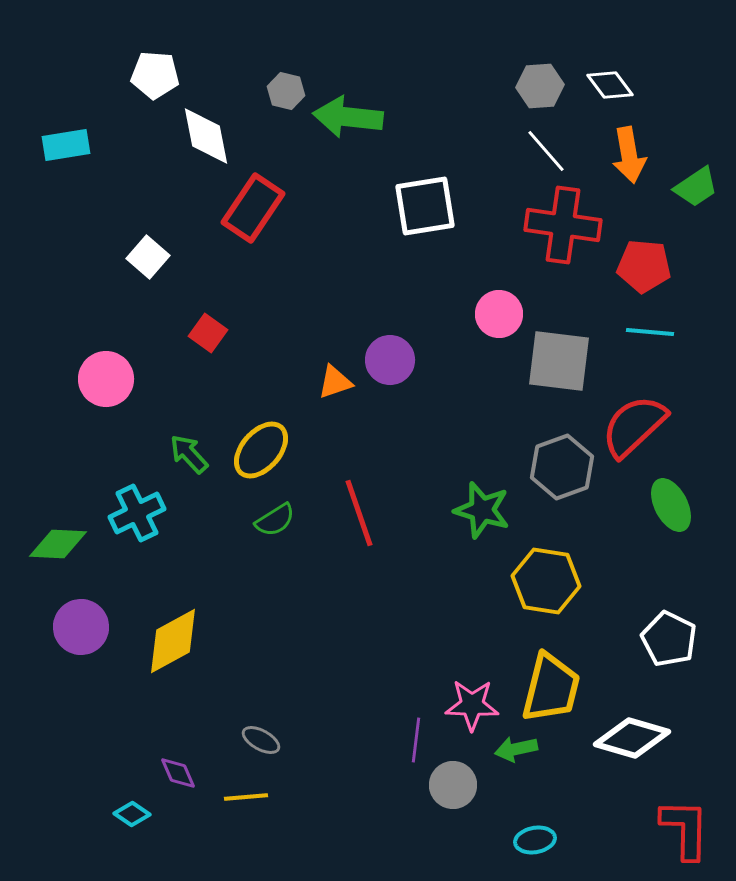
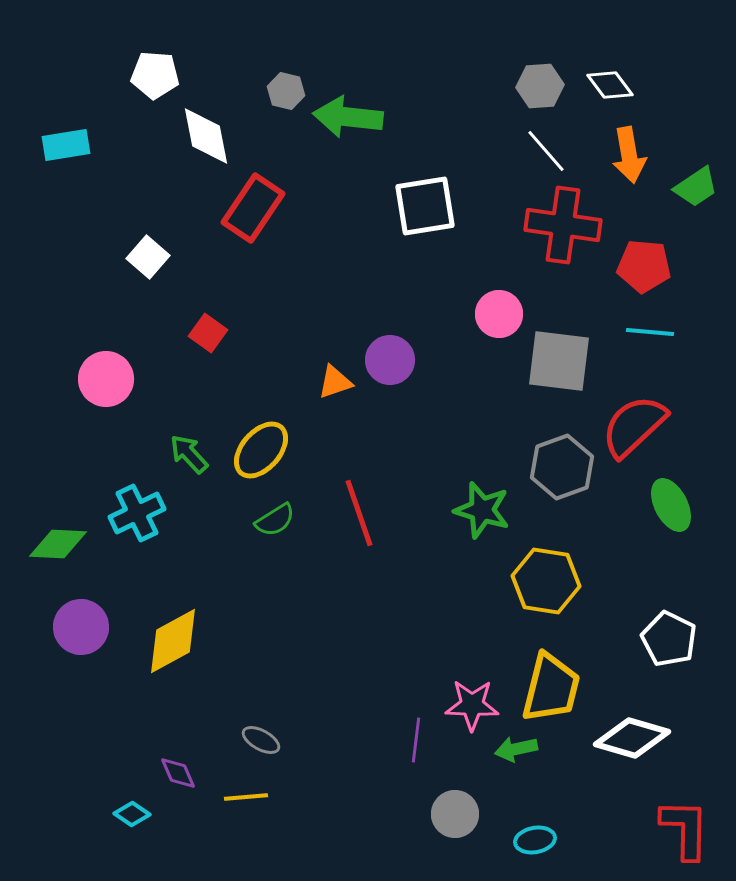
gray circle at (453, 785): moved 2 px right, 29 px down
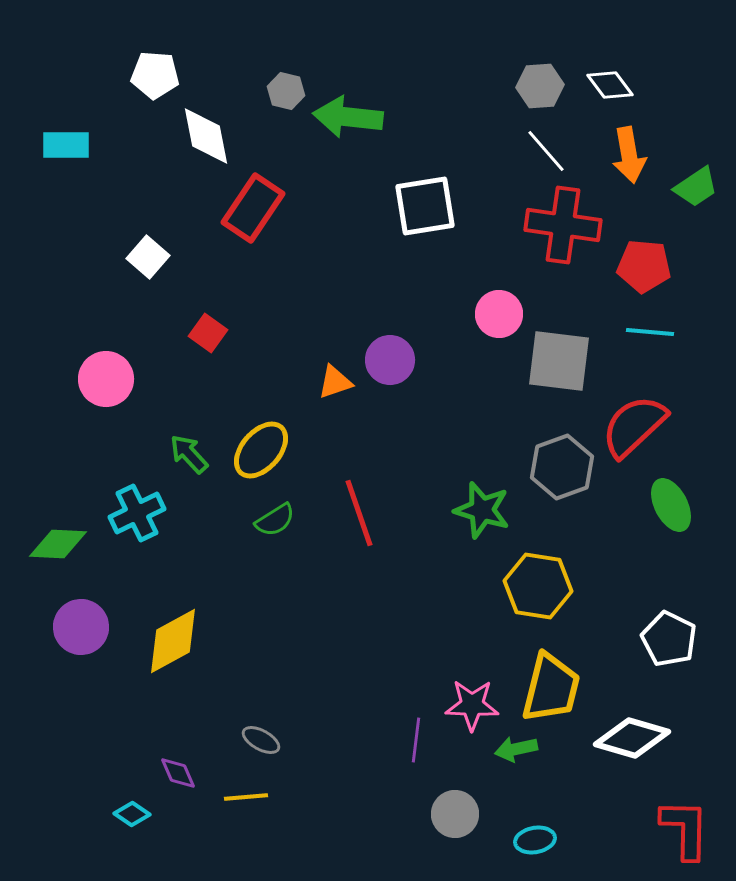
cyan rectangle at (66, 145): rotated 9 degrees clockwise
yellow hexagon at (546, 581): moved 8 px left, 5 px down
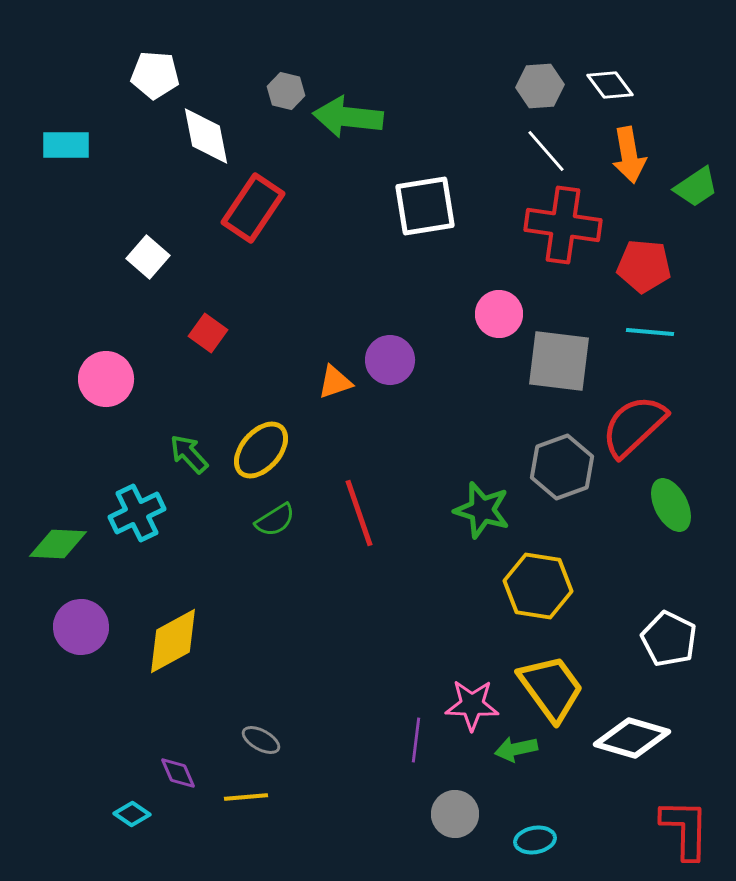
yellow trapezoid at (551, 688): rotated 50 degrees counterclockwise
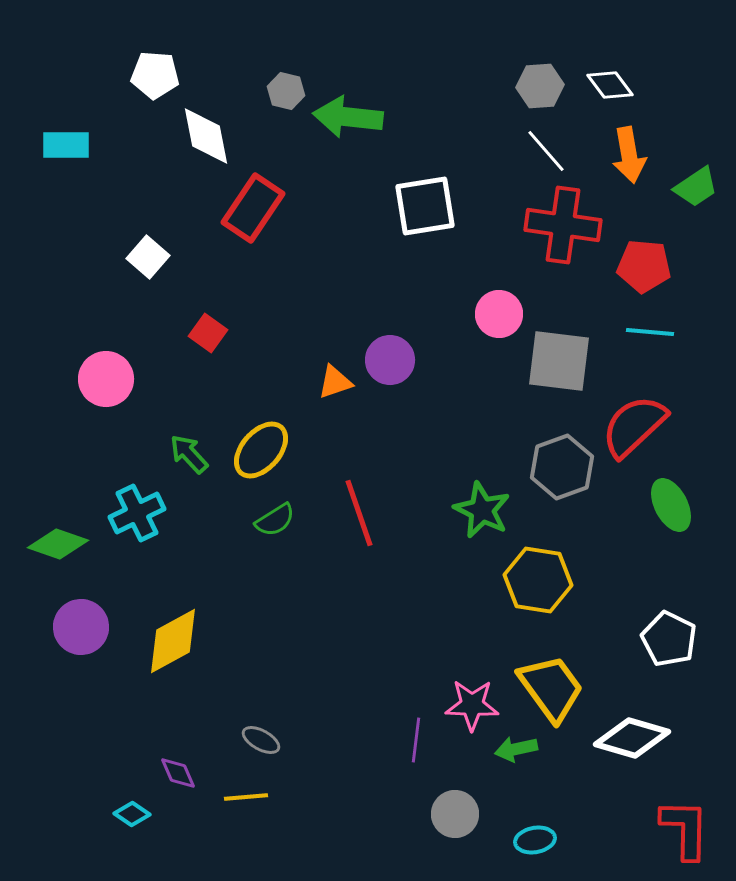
green star at (482, 510): rotated 10 degrees clockwise
green diamond at (58, 544): rotated 16 degrees clockwise
yellow hexagon at (538, 586): moved 6 px up
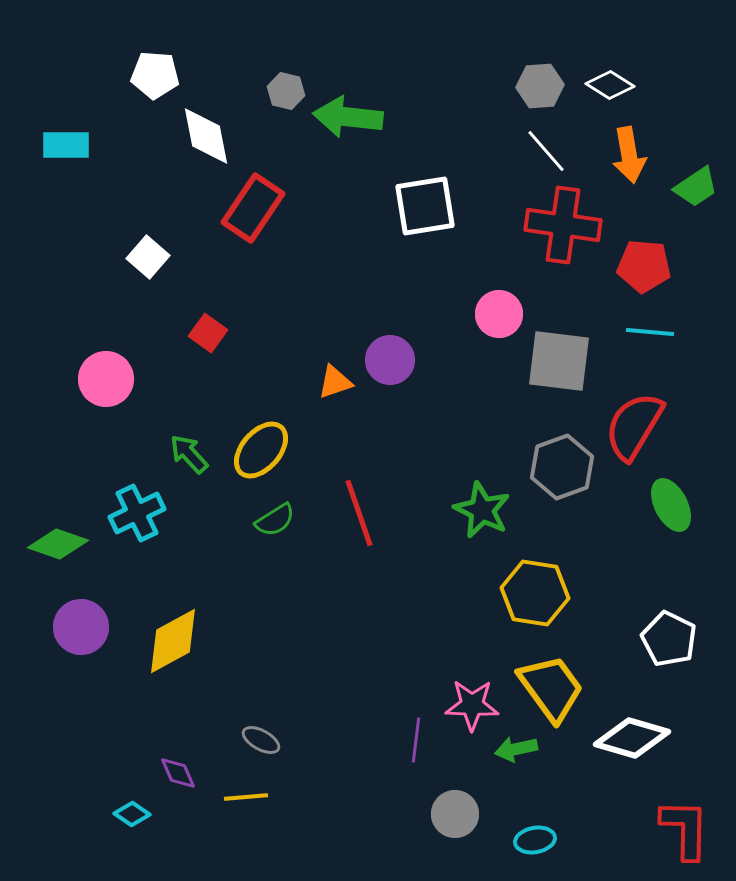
white diamond at (610, 85): rotated 21 degrees counterclockwise
red semicircle at (634, 426): rotated 16 degrees counterclockwise
yellow hexagon at (538, 580): moved 3 px left, 13 px down
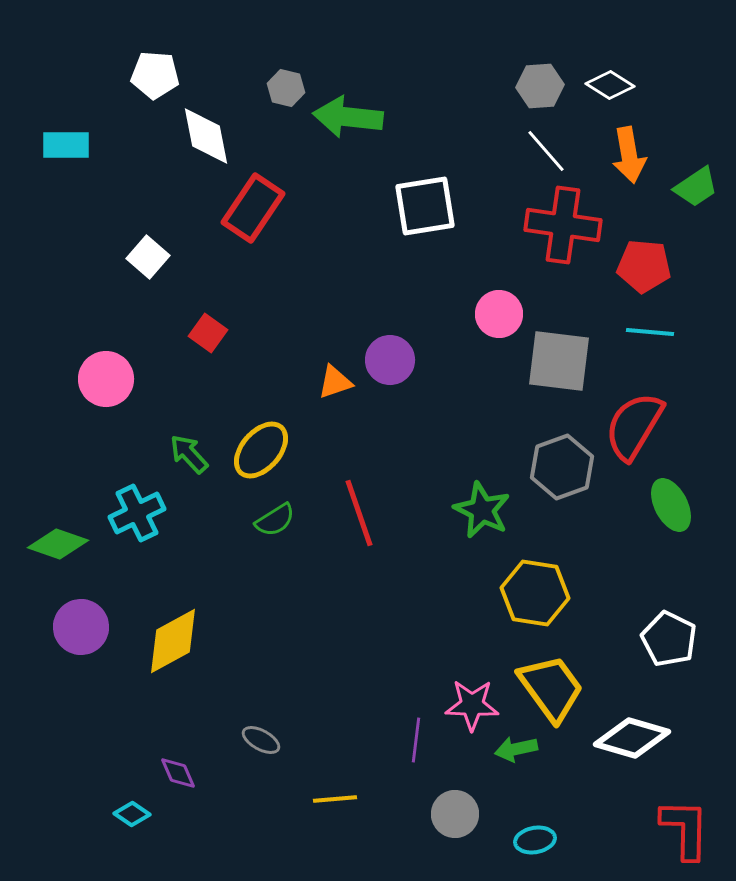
gray hexagon at (286, 91): moved 3 px up
yellow line at (246, 797): moved 89 px right, 2 px down
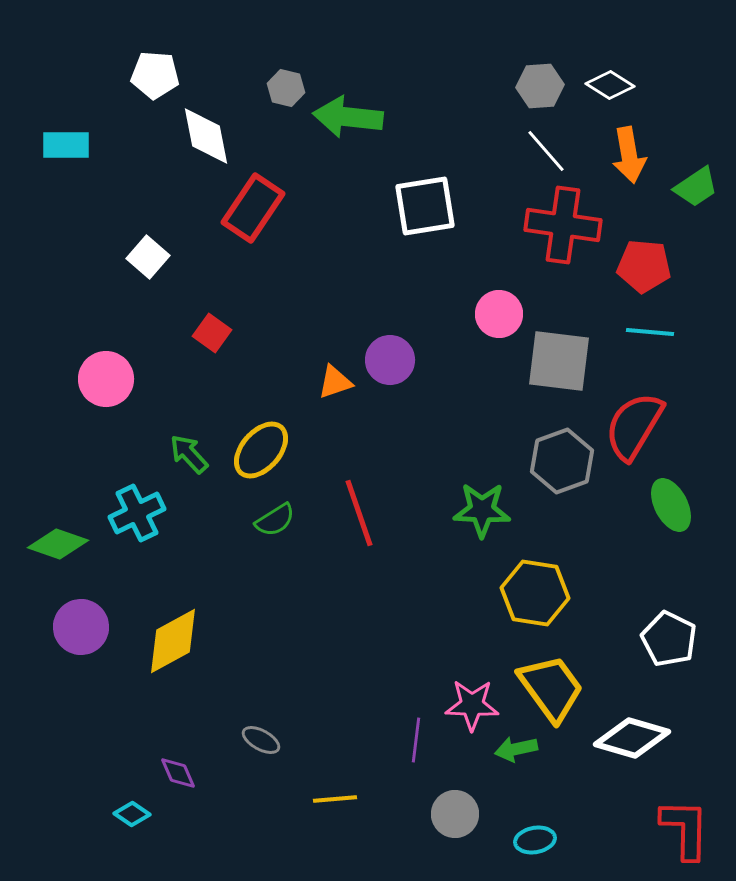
red square at (208, 333): moved 4 px right
gray hexagon at (562, 467): moved 6 px up
green star at (482, 510): rotated 24 degrees counterclockwise
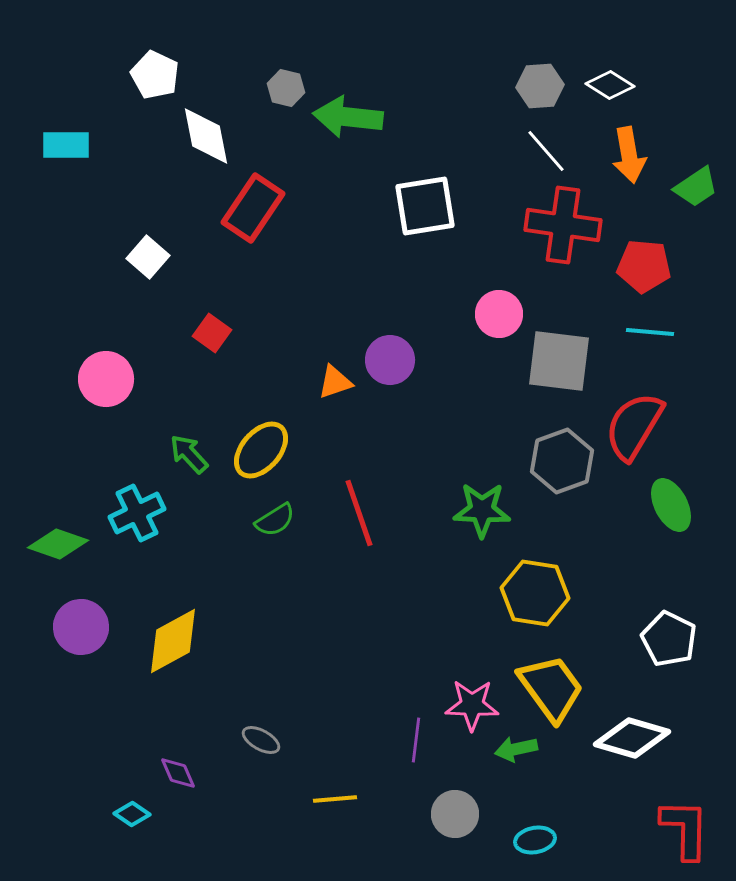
white pentagon at (155, 75): rotated 21 degrees clockwise
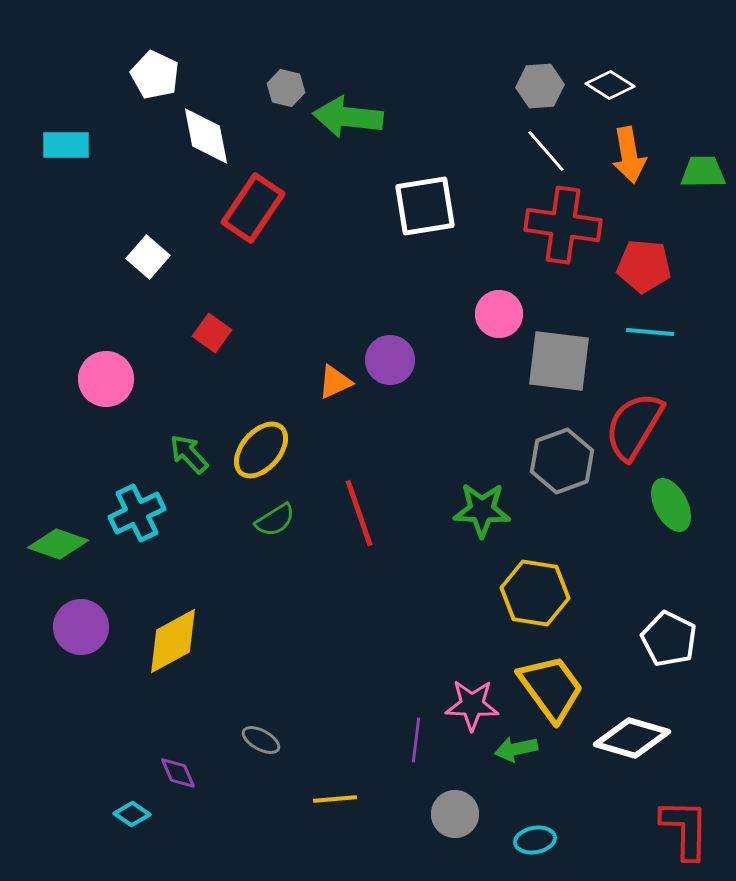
green trapezoid at (696, 187): moved 7 px right, 15 px up; rotated 147 degrees counterclockwise
orange triangle at (335, 382): rotated 6 degrees counterclockwise
